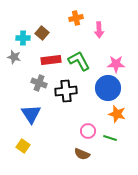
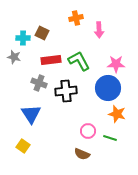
brown square: rotated 16 degrees counterclockwise
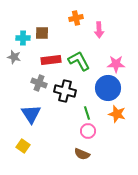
brown square: rotated 24 degrees counterclockwise
black cross: moved 1 px left; rotated 20 degrees clockwise
green line: moved 23 px left, 25 px up; rotated 56 degrees clockwise
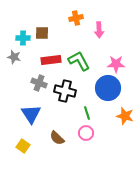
orange star: moved 8 px right, 2 px down
pink circle: moved 2 px left, 2 px down
brown semicircle: moved 25 px left, 16 px up; rotated 21 degrees clockwise
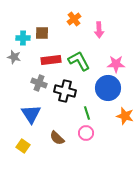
orange cross: moved 2 px left, 1 px down; rotated 24 degrees counterclockwise
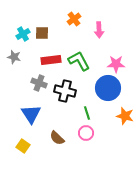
cyan cross: moved 4 px up; rotated 32 degrees counterclockwise
